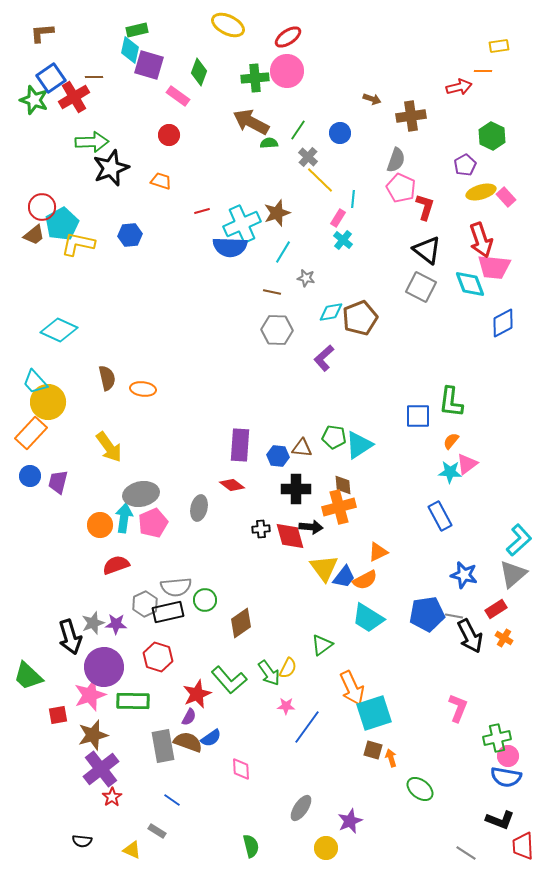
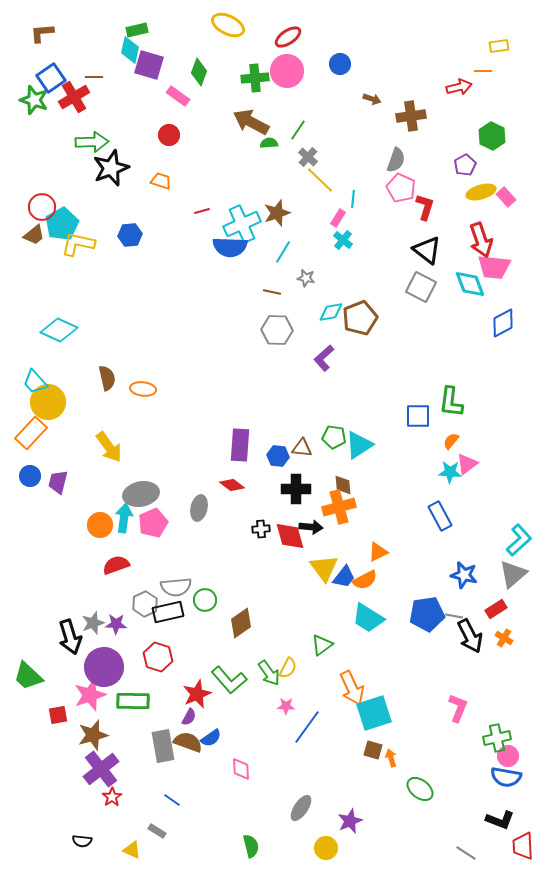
blue circle at (340, 133): moved 69 px up
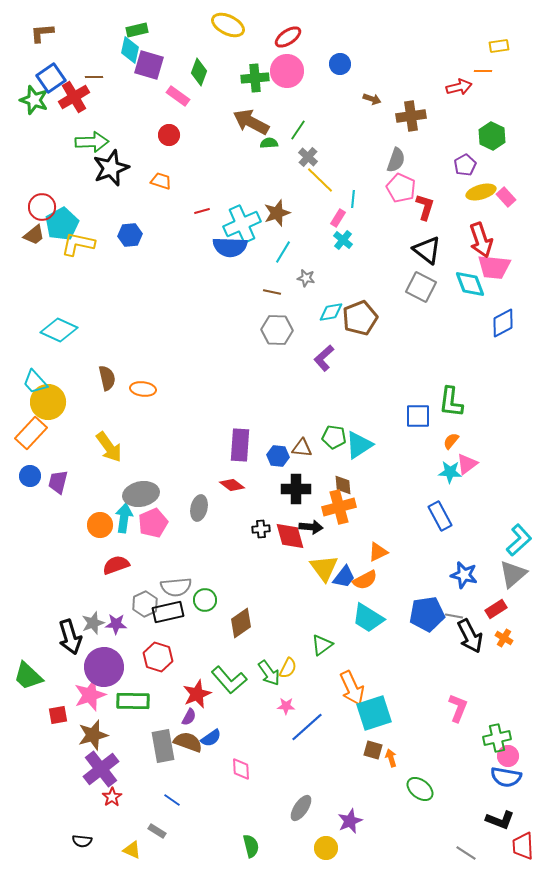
blue line at (307, 727): rotated 12 degrees clockwise
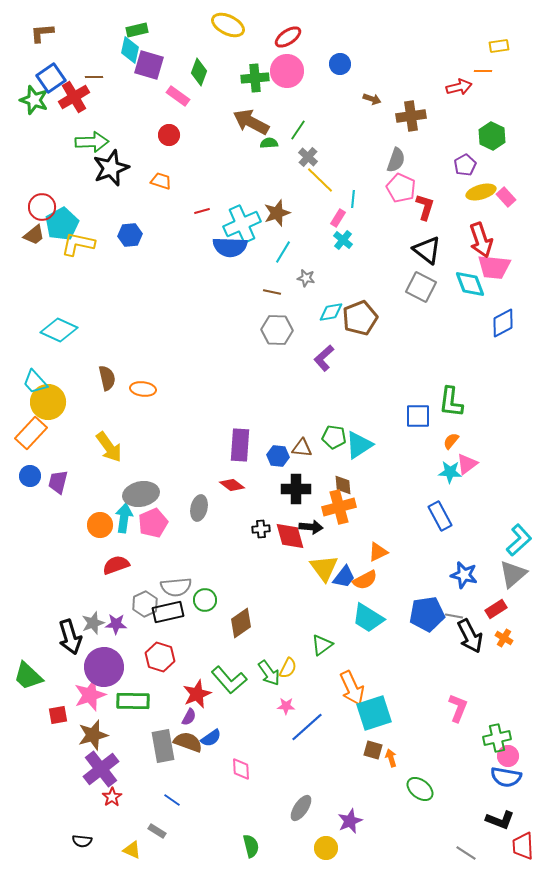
red hexagon at (158, 657): moved 2 px right
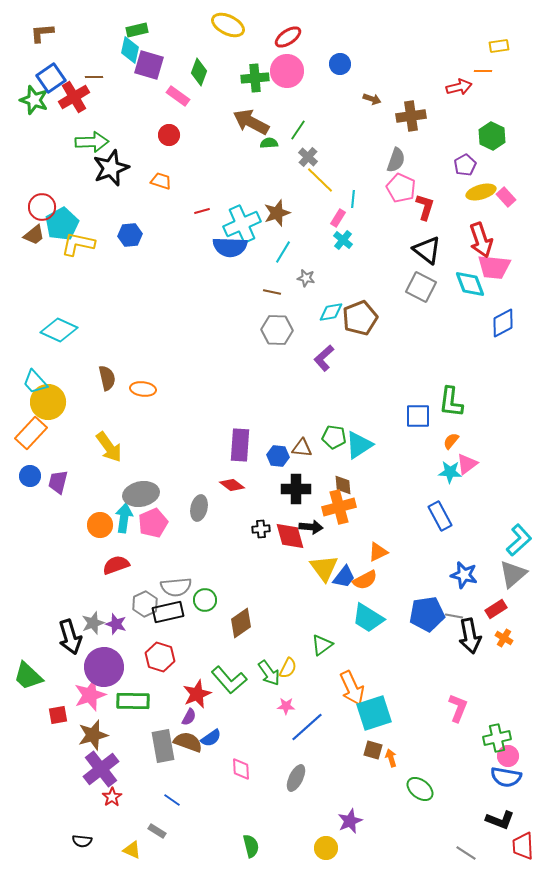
purple star at (116, 624): rotated 15 degrees clockwise
black arrow at (470, 636): rotated 16 degrees clockwise
gray ellipse at (301, 808): moved 5 px left, 30 px up; rotated 8 degrees counterclockwise
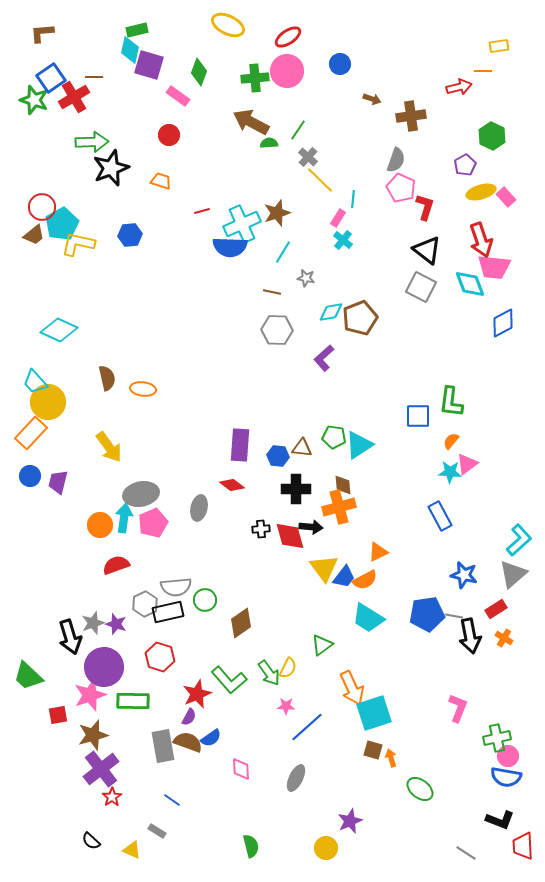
black semicircle at (82, 841): moved 9 px right; rotated 36 degrees clockwise
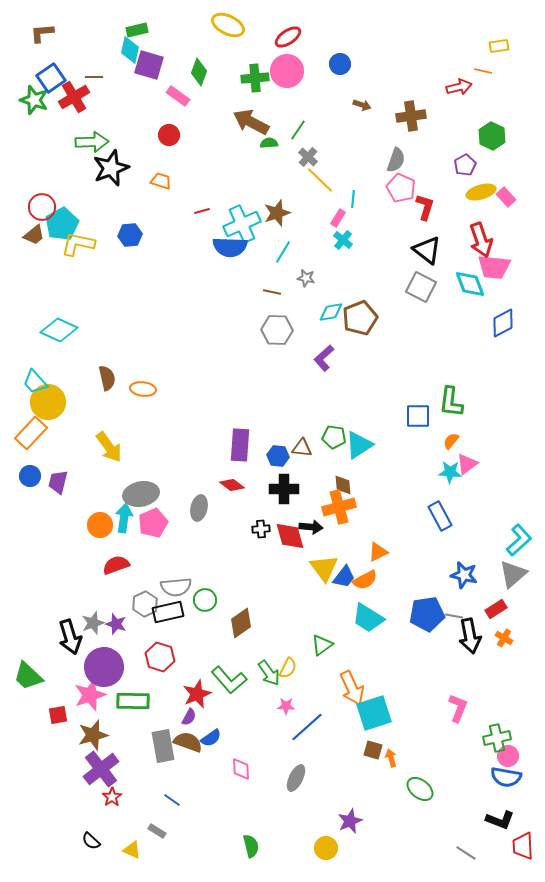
orange line at (483, 71): rotated 12 degrees clockwise
brown arrow at (372, 99): moved 10 px left, 6 px down
black cross at (296, 489): moved 12 px left
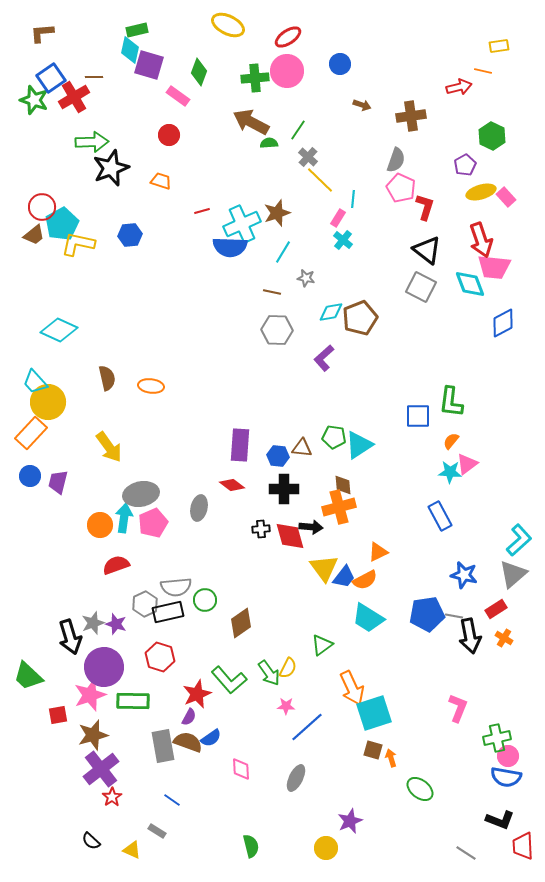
orange ellipse at (143, 389): moved 8 px right, 3 px up
